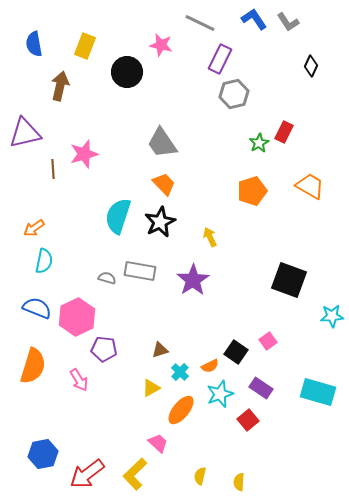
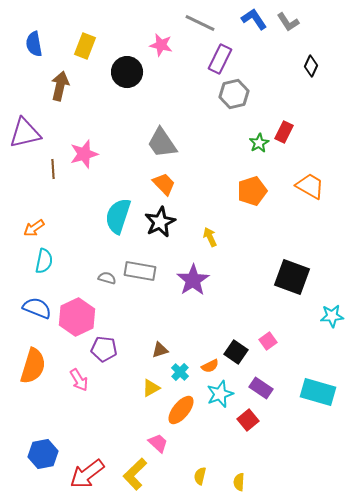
black square at (289, 280): moved 3 px right, 3 px up
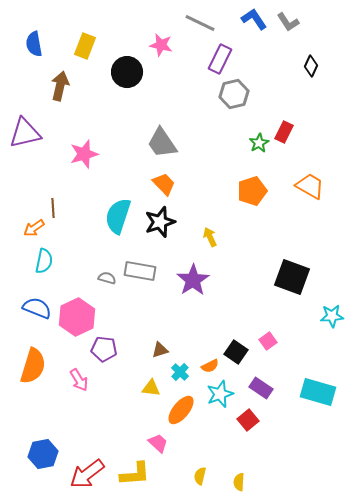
brown line at (53, 169): moved 39 px down
black star at (160, 222): rotated 8 degrees clockwise
yellow triangle at (151, 388): rotated 36 degrees clockwise
yellow L-shape at (135, 474): rotated 140 degrees counterclockwise
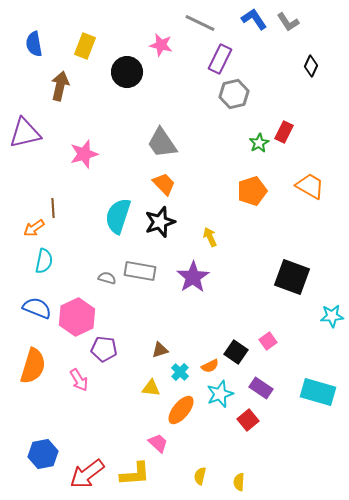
purple star at (193, 280): moved 3 px up
